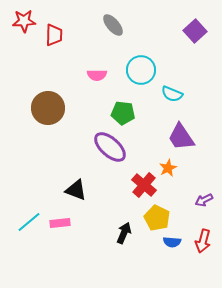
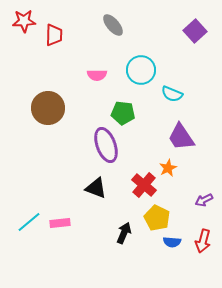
purple ellipse: moved 4 px left, 2 px up; rotated 28 degrees clockwise
black triangle: moved 20 px right, 2 px up
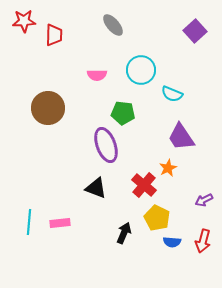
cyan line: rotated 45 degrees counterclockwise
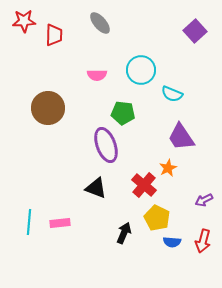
gray ellipse: moved 13 px left, 2 px up
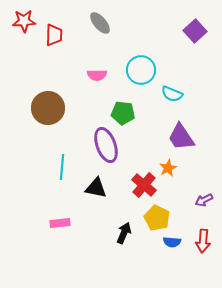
black triangle: rotated 10 degrees counterclockwise
cyan line: moved 33 px right, 55 px up
red arrow: rotated 10 degrees counterclockwise
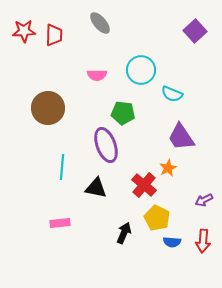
red star: moved 10 px down
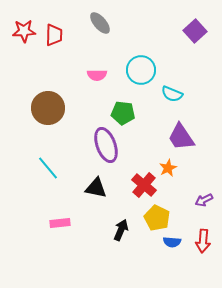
cyan line: moved 14 px left, 1 px down; rotated 45 degrees counterclockwise
black arrow: moved 3 px left, 3 px up
